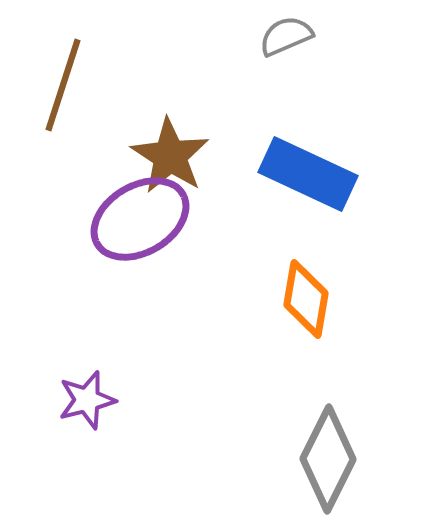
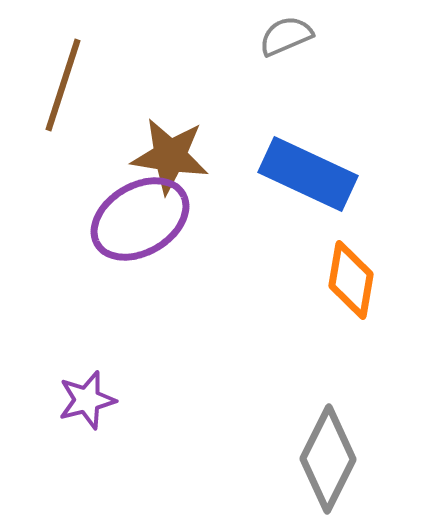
brown star: rotated 24 degrees counterclockwise
orange diamond: moved 45 px right, 19 px up
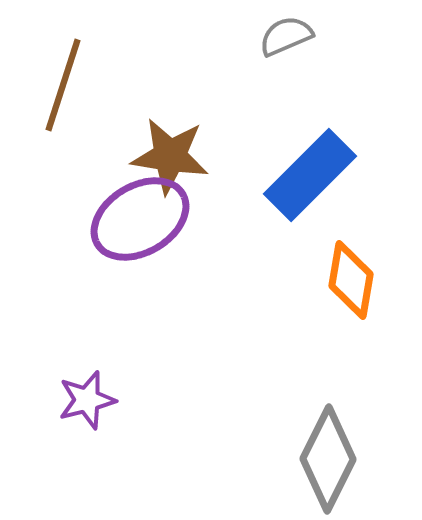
blue rectangle: moved 2 px right, 1 px down; rotated 70 degrees counterclockwise
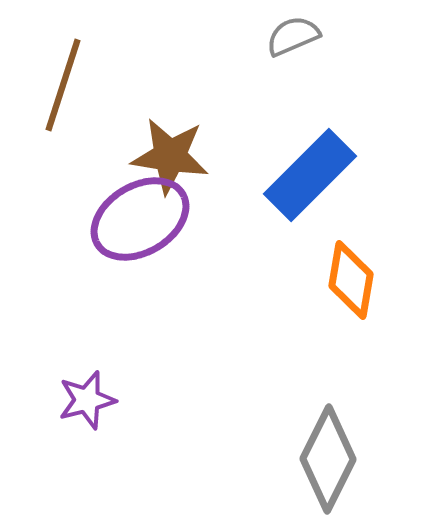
gray semicircle: moved 7 px right
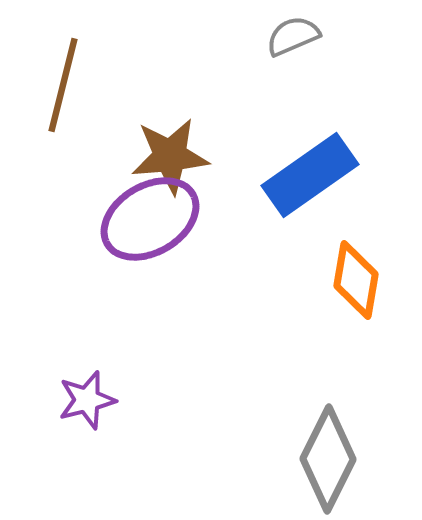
brown line: rotated 4 degrees counterclockwise
brown star: rotated 14 degrees counterclockwise
blue rectangle: rotated 10 degrees clockwise
purple ellipse: moved 10 px right
orange diamond: moved 5 px right
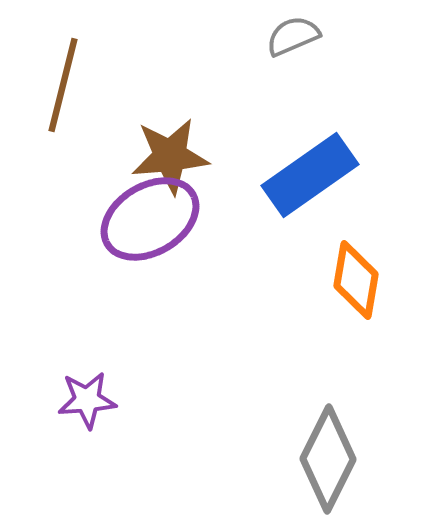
purple star: rotated 10 degrees clockwise
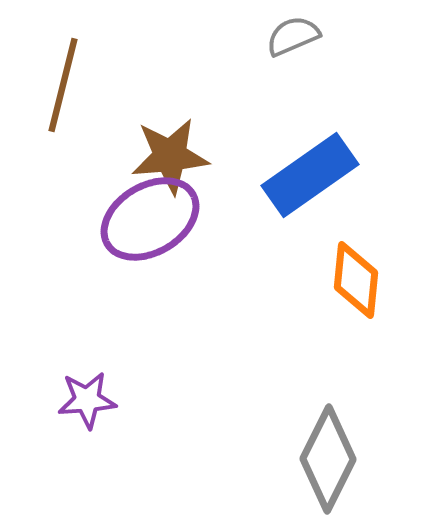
orange diamond: rotated 4 degrees counterclockwise
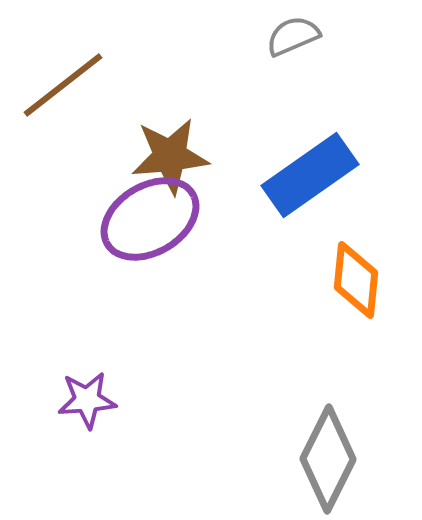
brown line: rotated 38 degrees clockwise
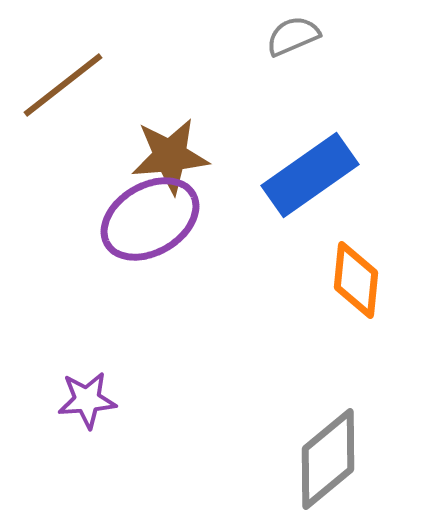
gray diamond: rotated 24 degrees clockwise
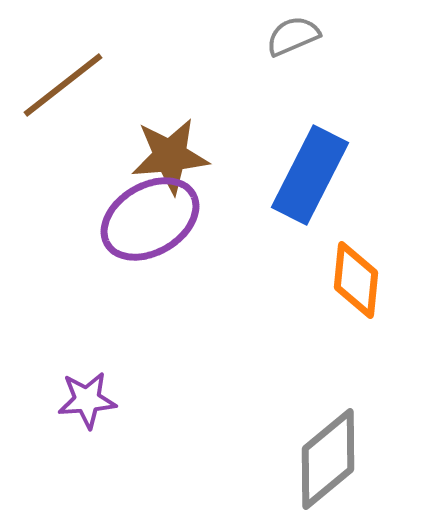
blue rectangle: rotated 28 degrees counterclockwise
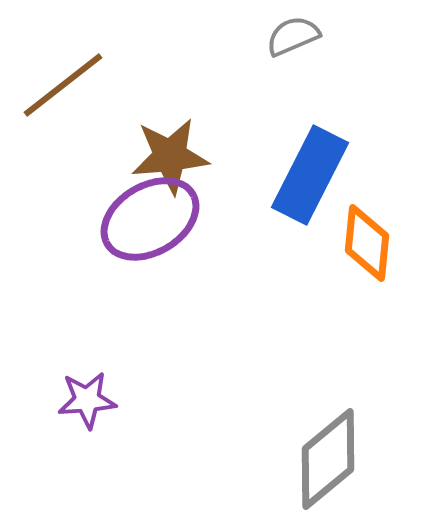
orange diamond: moved 11 px right, 37 px up
